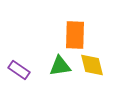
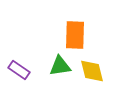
yellow diamond: moved 6 px down
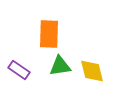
orange rectangle: moved 26 px left, 1 px up
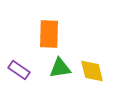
green triangle: moved 2 px down
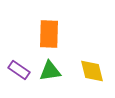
green triangle: moved 10 px left, 3 px down
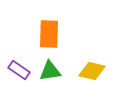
yellow diamond: rotated 64 degrees counterclockwise
